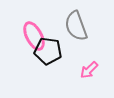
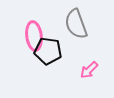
gray semicircle: moved 2 px up
pink ellipse: rotated 20 degrees clockwise
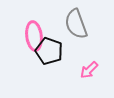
black pentagon: moved 1 px right; rotated 12 degrees clockwise
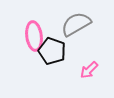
gray semicircle: rotated 80 degrees clockwise
black pentagon: moved 3 px right
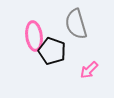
gray semicircle: rotated 76 degrees counterclockwise
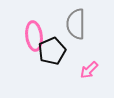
gray semicircle: rotated 16 degrees clockwise
black pentagon: rotated 28 degrees clockwise
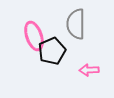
pink ellipse: rotated 12 degrees counterclockwise
pink arrow: rotated 42 degrees clockwise
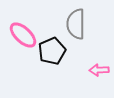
pink ellipse: moved 11 px left, 1 px up; rotated 28 degrees counterclockwise
pink arrow: moved 10 px right
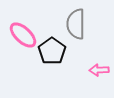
black pentagon: rotated 12 degrees counterclockwise
